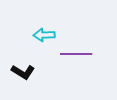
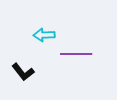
black L-shape: rotated 20 degrees clockwise
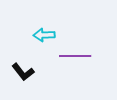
purple line: moved 1 px left, 2 px down
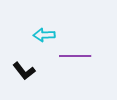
black L-shape: moved 1 px right, 1 px up
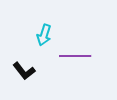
cyan arrow: rotated 70 degrees counterclockwise
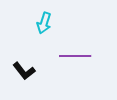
cyan arrow: moved 12 px up
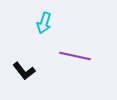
purple line: rotated 12 degrees clockwise
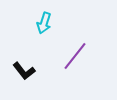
purple line: rotated 64 degrees counterclockwise
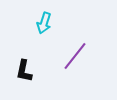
black L-shape: rotated 50 degrees clockwise
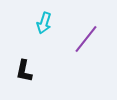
purple line: moved 11 px right, 17 px up
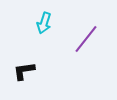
black L-shape: rotated 70 degrees clockwise
